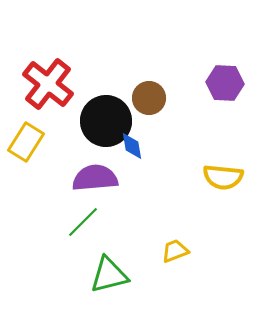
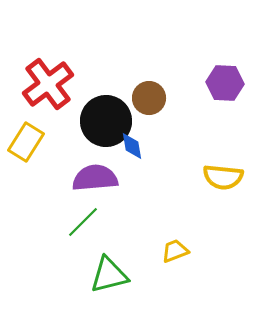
red cross: rotated 15 degrees clockwise
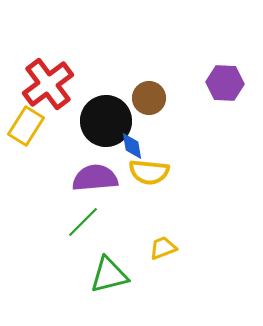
yellow rectangle: moved 16 px up
yellow semicircle: moved 74 px left, 5 px up
yellow trapezoid: moved 12 px left, 3 px up
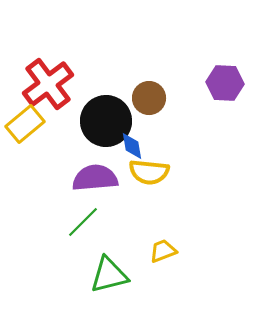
yellow rectangle: moved 1 px left, 2 px up; rotated 18 degrees clockwise
yellow trapezoid: moved 3 px down
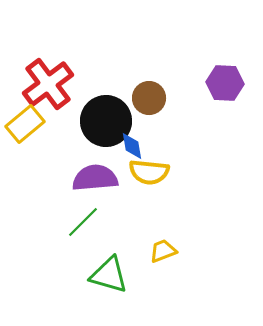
green triangle: rotated 30 degrees clockwise
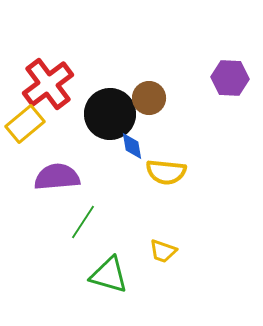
purple hexagon: moved 5 px right, 5 px up
black circle: moved 4 px right, 7 px up
yellow semicircle: moved 17 px right
purple semicircle: moved 38 px left, 1 px up
green line: rotated 12 degrees counterclockwise
yellow trapezoid: rotated 140 degrees counterclockwise
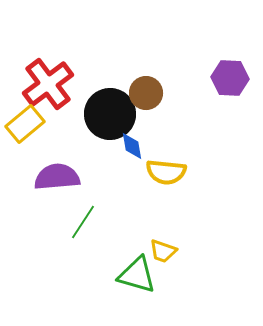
brown circle: moved 3 px left, 5 px up
green triangle: moved 28 px right
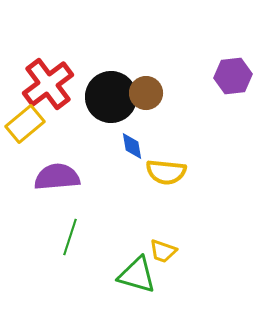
purple hexagon: moved 3 px right, 2 px up; rotated 9 degrees counterclockwise
black circle: moved 1 px right, 17 px up
green line: moved 13 px left, 15 px down; rotated 15 degrees counterclockwise
